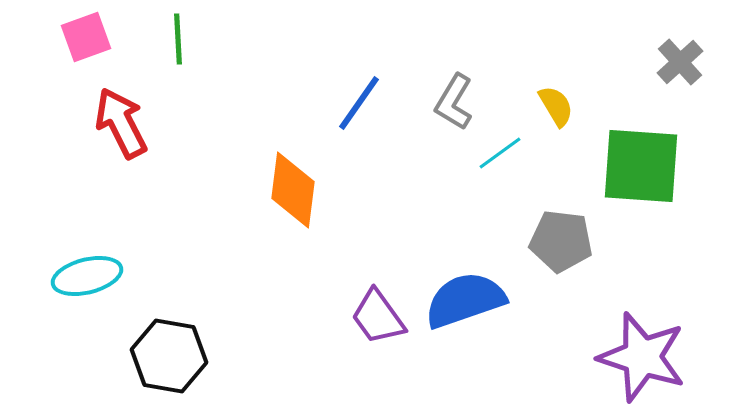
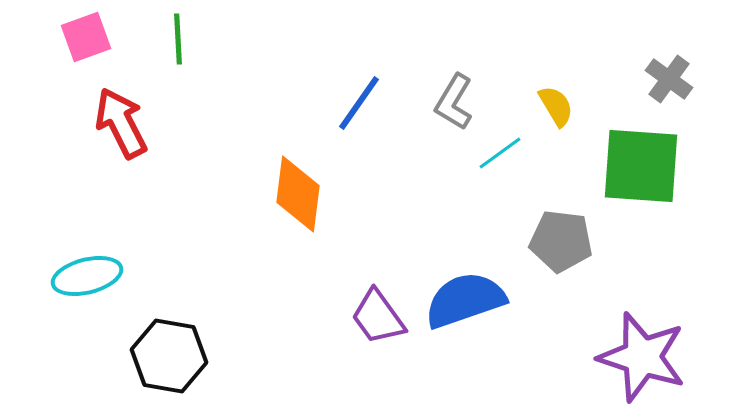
gray cross: moved 11 px left, 17 px down; rotated 12 degrees counterclockwise
orange diamond: moved 5 px right, 4 px down
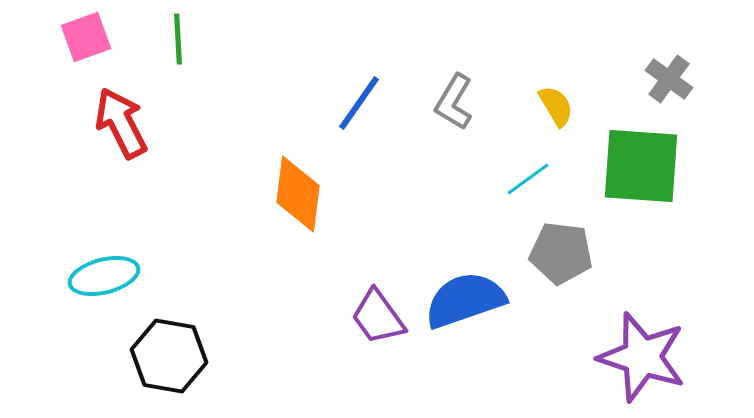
cyan line: moved 28 px right, 26 px down
gray pentagon: moved 12 px down
cyan ellipse: moved 17 px right
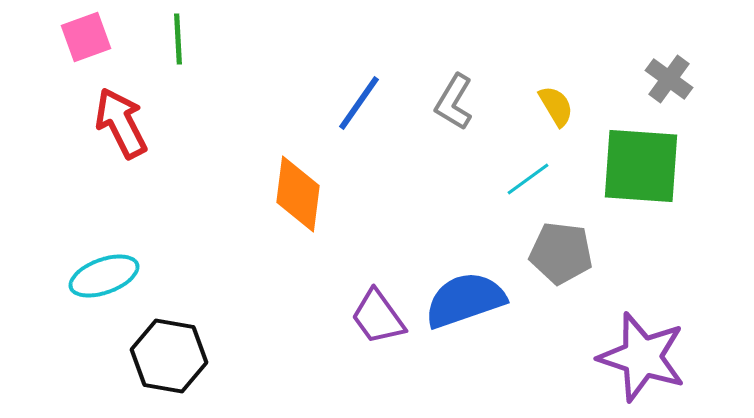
cyan ellipse: rotated 6 degrees counterclockwise
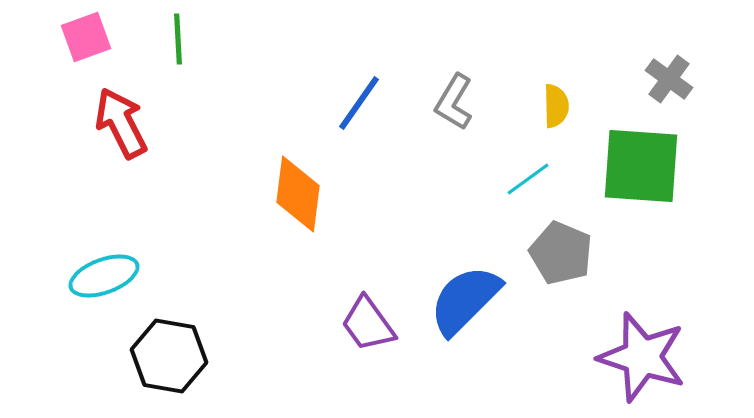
yellow semicircle: rotated 30 degrees clockwise
gray pentagon: rotated 16 degrees clockwise
blue semicircle: rotated 26 degrees counterclockwise
purple trapezoid: moved 10 px left, 7 px down
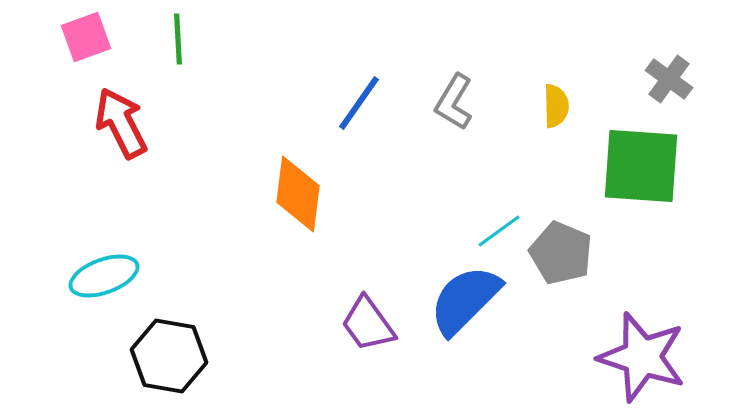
cyan line: moved 29 px left, 52 px down
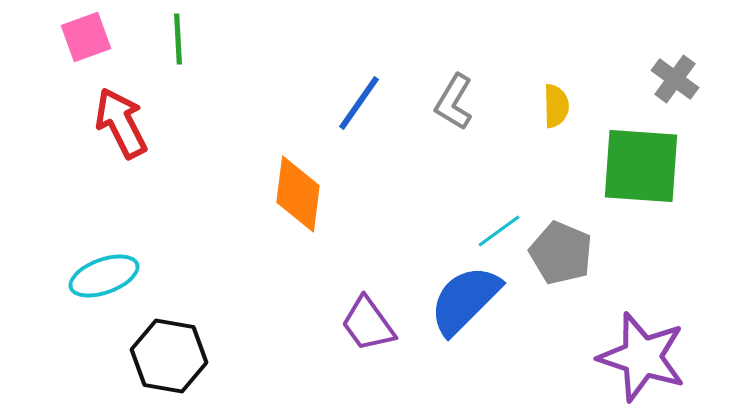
gray cross: moved 6 px right
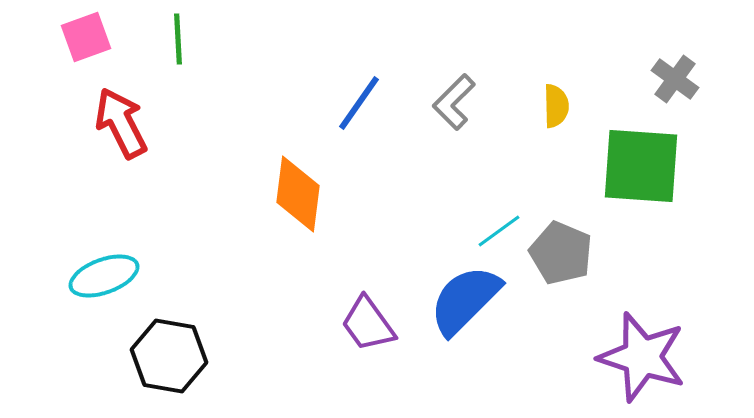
gray L-shape: rotated 14 degrees clockwise
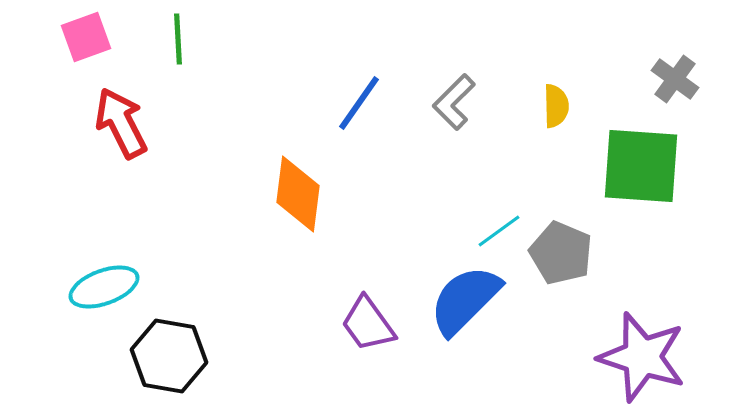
cyan ellipse: moved 11 px down
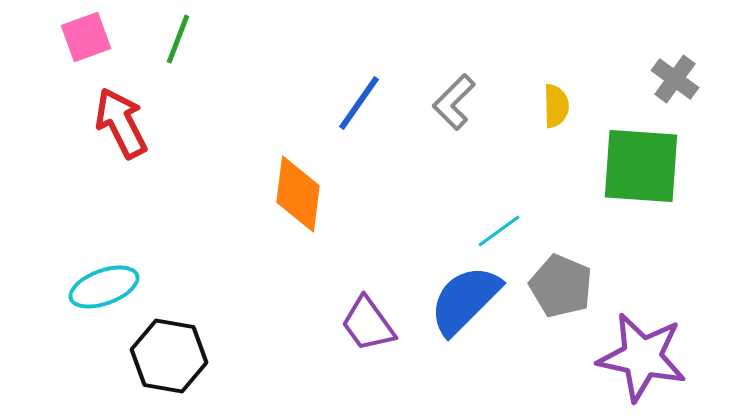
green line: rotated 24 degrees clockwise
gray pentagon: moved 33 px down
purple star: rotated 6 degrees counterclockwise
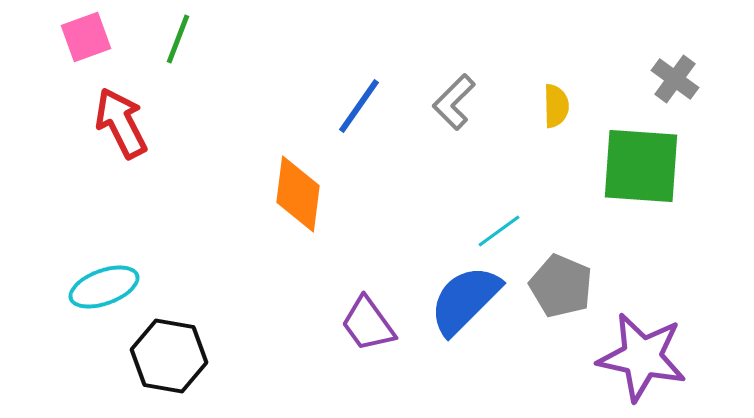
blue line: moved 3 px down
